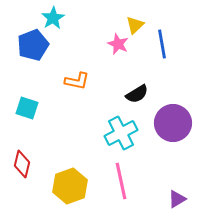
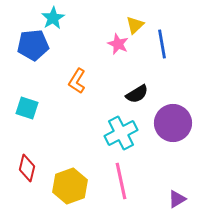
blue pentagon: rotated 16 degrees clockwise
orange L-shape: rotated 110 degrees clockwise
red diamond: moved 5 px right, 4 px down
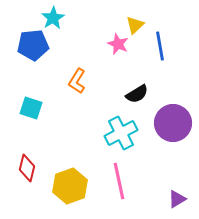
blue line: moved 2 px left, 2 px down
cyan square: moved 4 px right
pink line: moved 2 px left
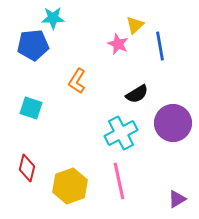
cyan star: rotated 30 degrees clockwise
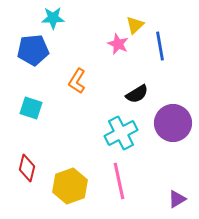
blue pentagon: moved 5 px down
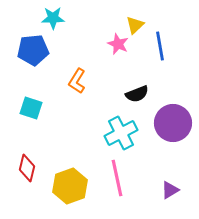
black semicircle: rotated 10 degrees clockwise
pink line: moved 2 px left, 3 px up
purple triangle: moved 7 px left, 9 px up
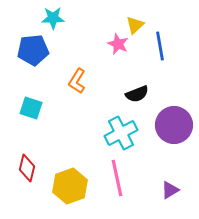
purple circle: moved 1 px right, 2 px down
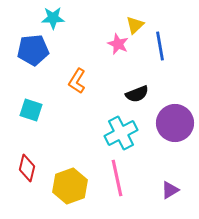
cyan square: moved 2 px down
purple circle: moved 1 px right, 2 px up
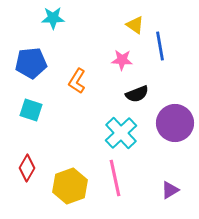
yellow triangle: rotated 42 degrees counterclockwise
pink star: moved 4 px right, 16 px down; rotated 20 degrees counterclockwise
blue pentagon: moved 2 px left, 13 px down
cyan cross: rotated 16 degrees counterclockwise
red diamond: rotated 16 degrees clockwise
pink line: moved 2 px left
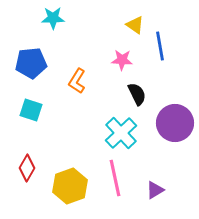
black semicircle: rotated 95 degrees counterclockwise
purple triangle: moved 15 px left
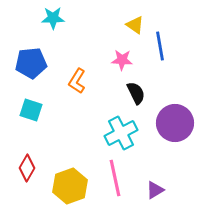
black semicircle: moved 1 px left, 1 px up
cyan cross: rotated 16 degrees clockwise
